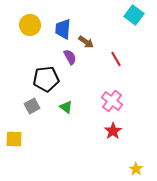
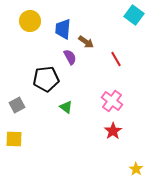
yellow circle: moved 4 px up
gray square: moved 15 px left, 1 px up
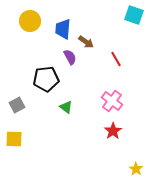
cyan square: rotated 18 degrees counterclockwise
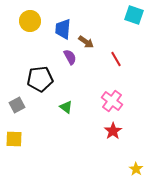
black pentagon: moved 6 px left
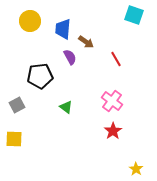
black pentagon: moved 3 px up
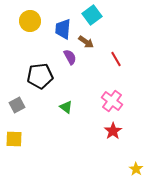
cyan square: moved 42 px left; rotated 36 degrees clockwise
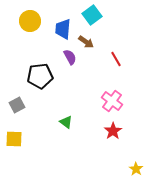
green triangle: moved 15 px down
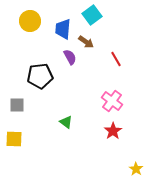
gray square: rotated 28 degrees clockwise
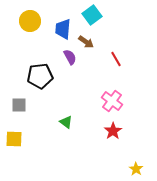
gray square: moved 2 px right
